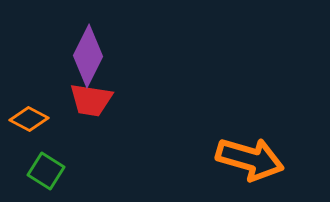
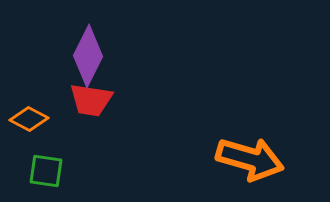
green square: rotated 24 degrees counterclockwise
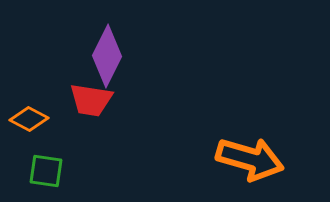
purple diamond: moved 19 px right
